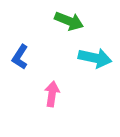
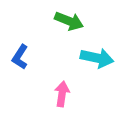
cyan arrow: moved 2 px right
pink arrow: moved 10 px right
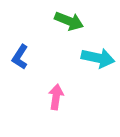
cyan arrow: moved 1 px right
pink arrow: moved 6 px left, 3 px down
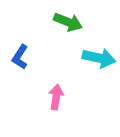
green arrow: moved 1 px left, 1 px down
cyan arrow: moved 1 px right
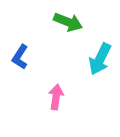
cyan arrow: moved 1 px right, 1 px down; rotated 104 degrees clockwise
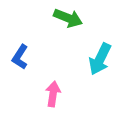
green arrow: moved 4 px up
pink arrow: moved 3 px left, 3 px up
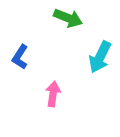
cyan arrow: moved 2 px up
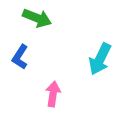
green arrow: moved 31 px left
cyan arrow: moved 2 px down
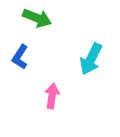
cyan arrow: moved 9 px left
pink arrow: moved 1 px left, 2 px down
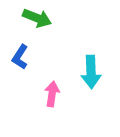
cyan arrow: moved 13 px down; rotated 28 degrees counterclockwise
pink arrow: moved 2 px up
